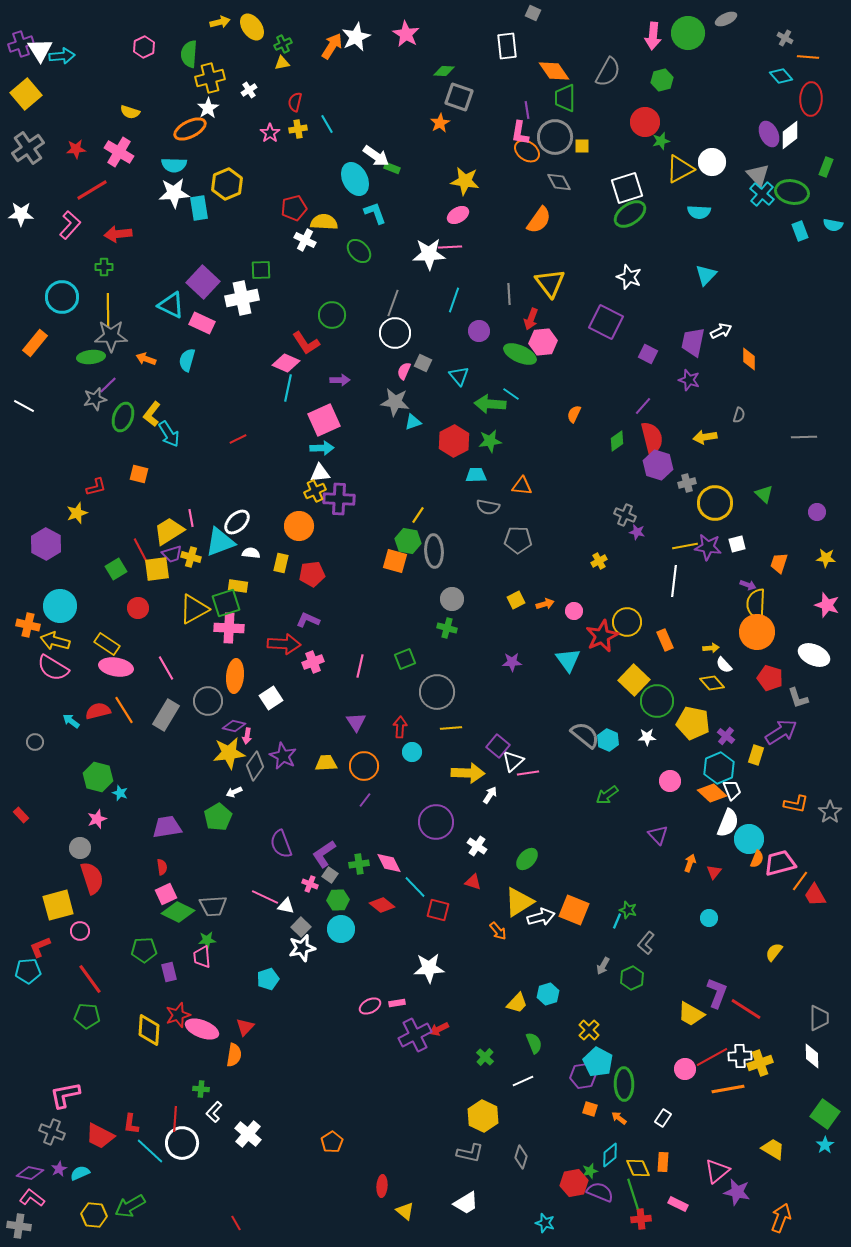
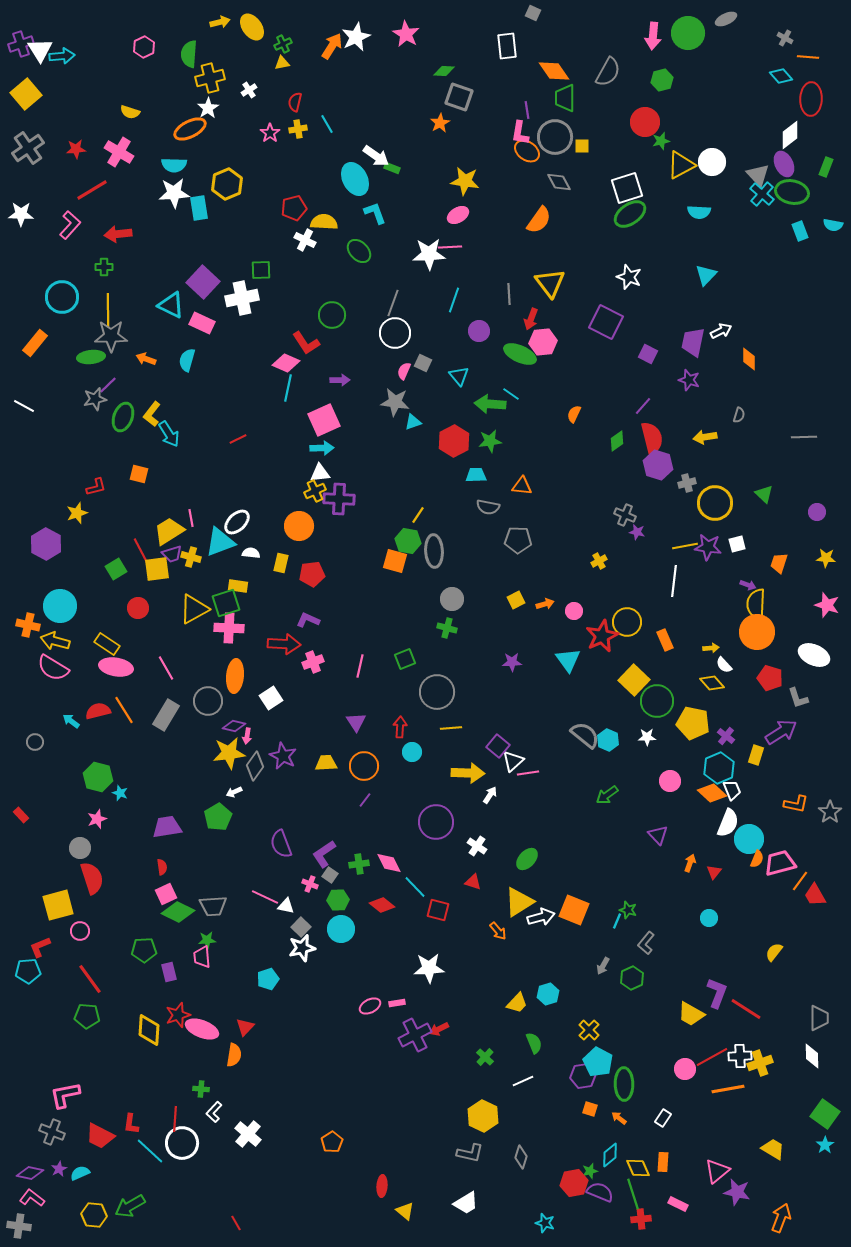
purple ellipse at (769, 134): moved 15 px right, 30 px down
yellow triangle at (680, 169): moved 1 px right, 4 px up
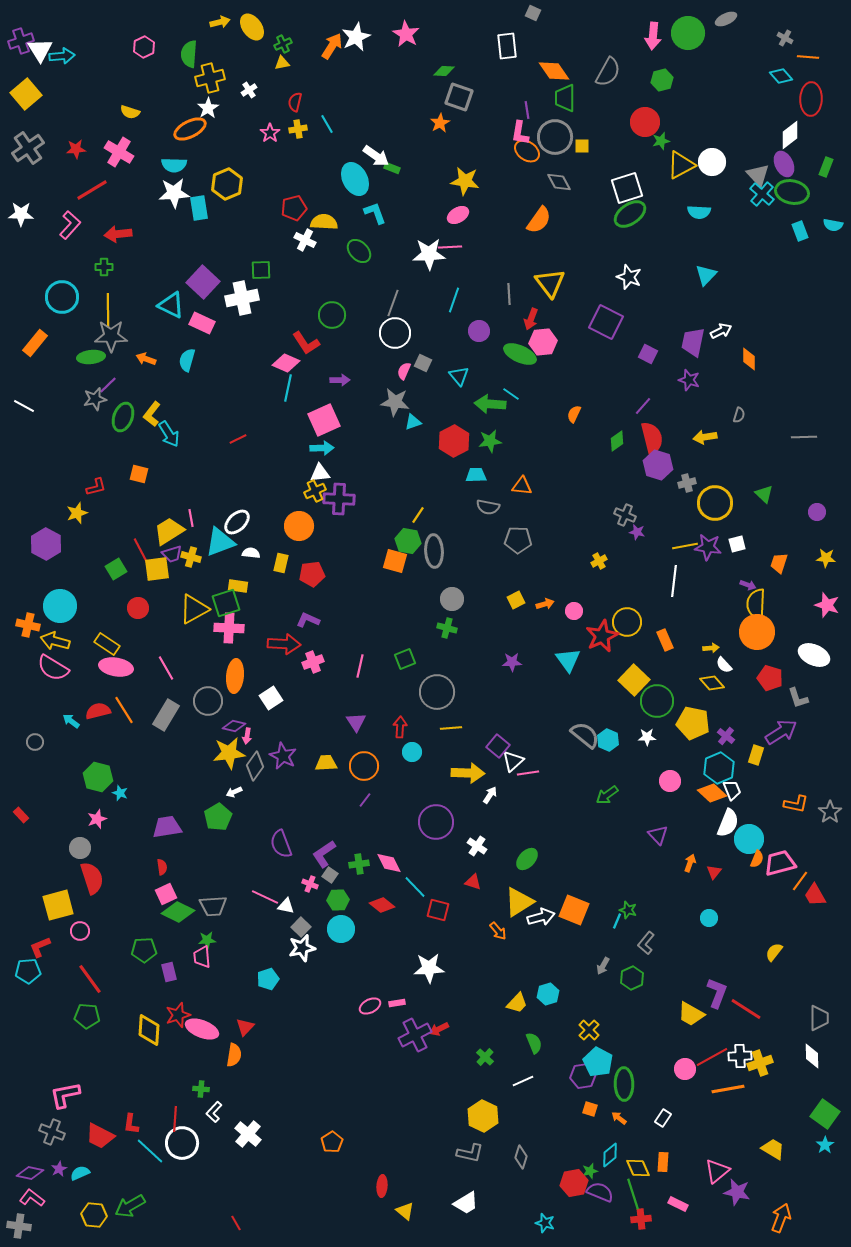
purple cross at (21, 44): moved 3 px up
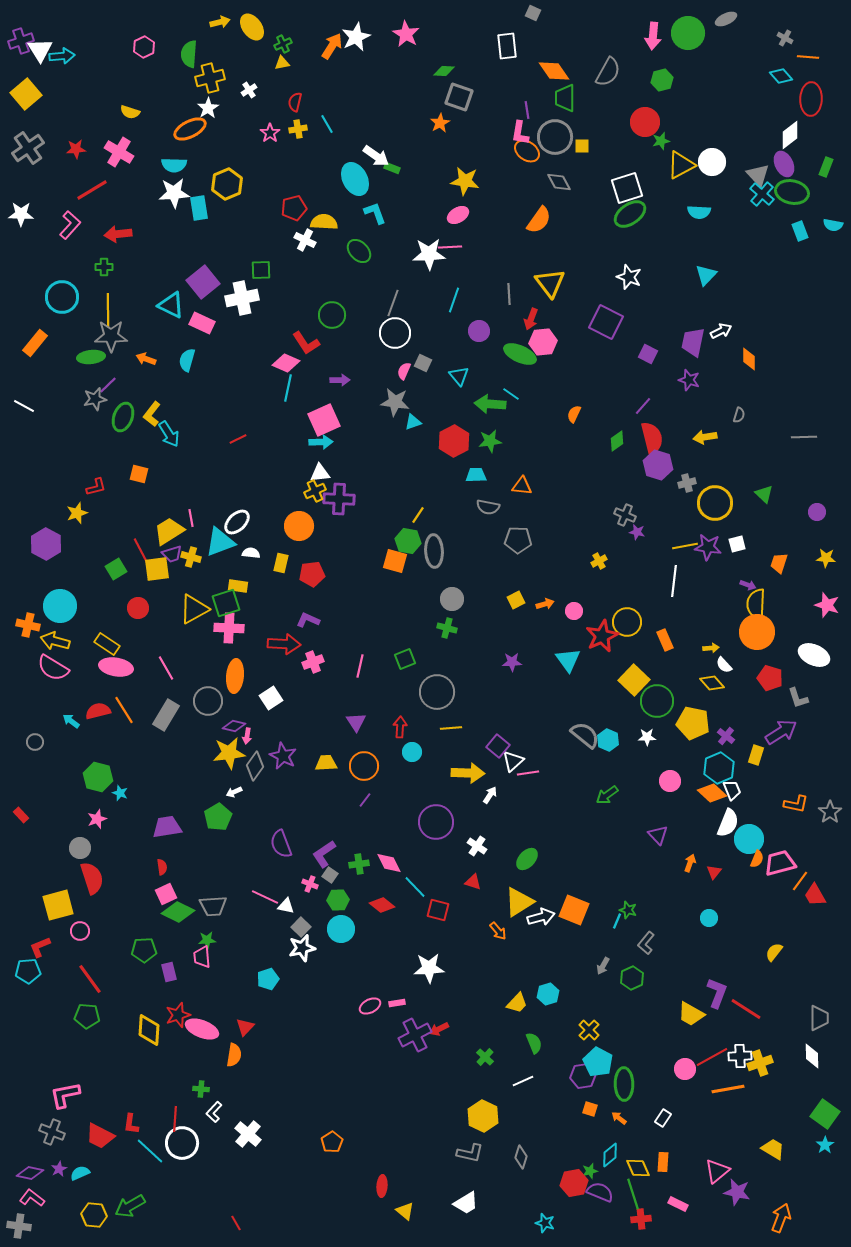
purple square at (203, 282): rotated 8 degrees clockwise
cyan arrow at (322, 448): moved 1 px left, 6 px up
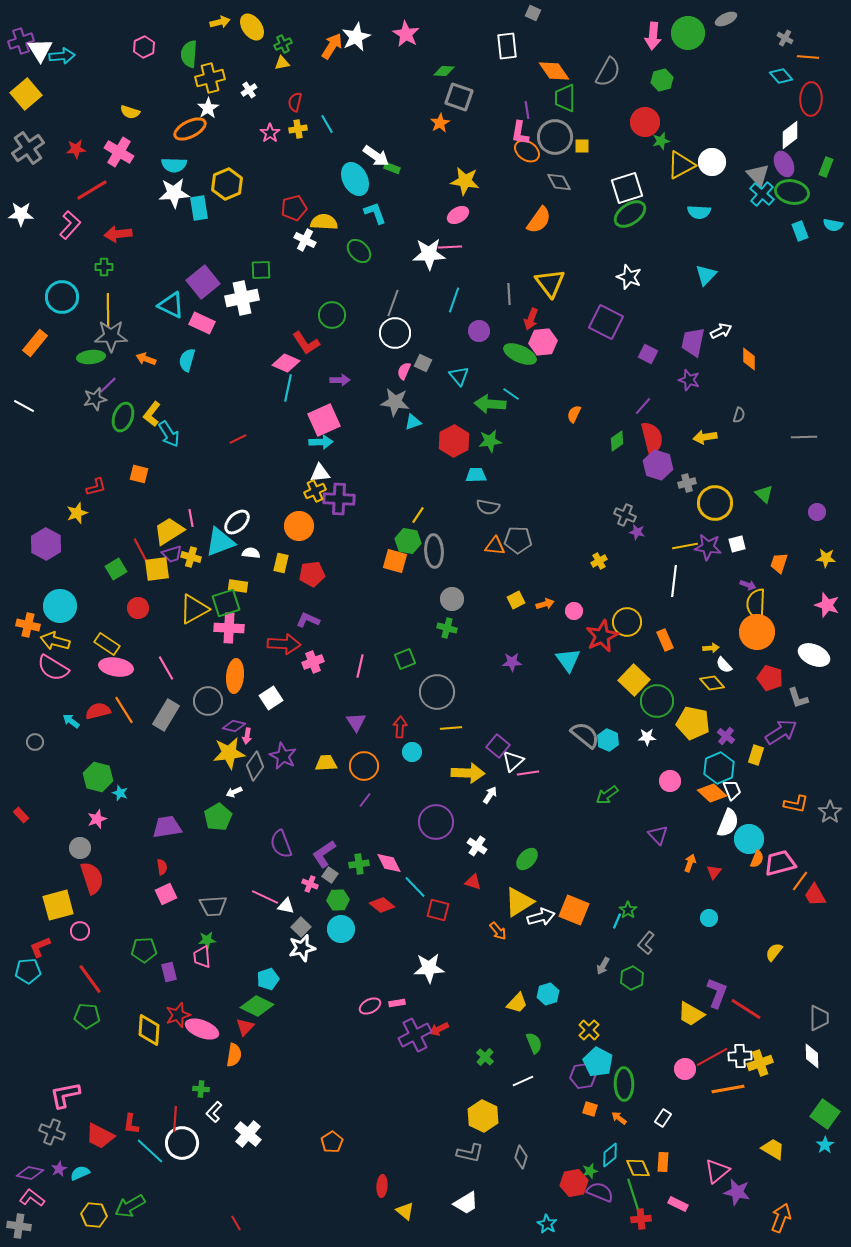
orange triangle at (522, 486): moved 27 px left, 60 px down
green star at (628, 910): rotated 18 degrees clockwise
green diamond at (178, 912): moved 79 px right, 94 px down
cyan star at (545, 1223): moved 2 px right, 1 px down; rotated 12 degrees clockwise
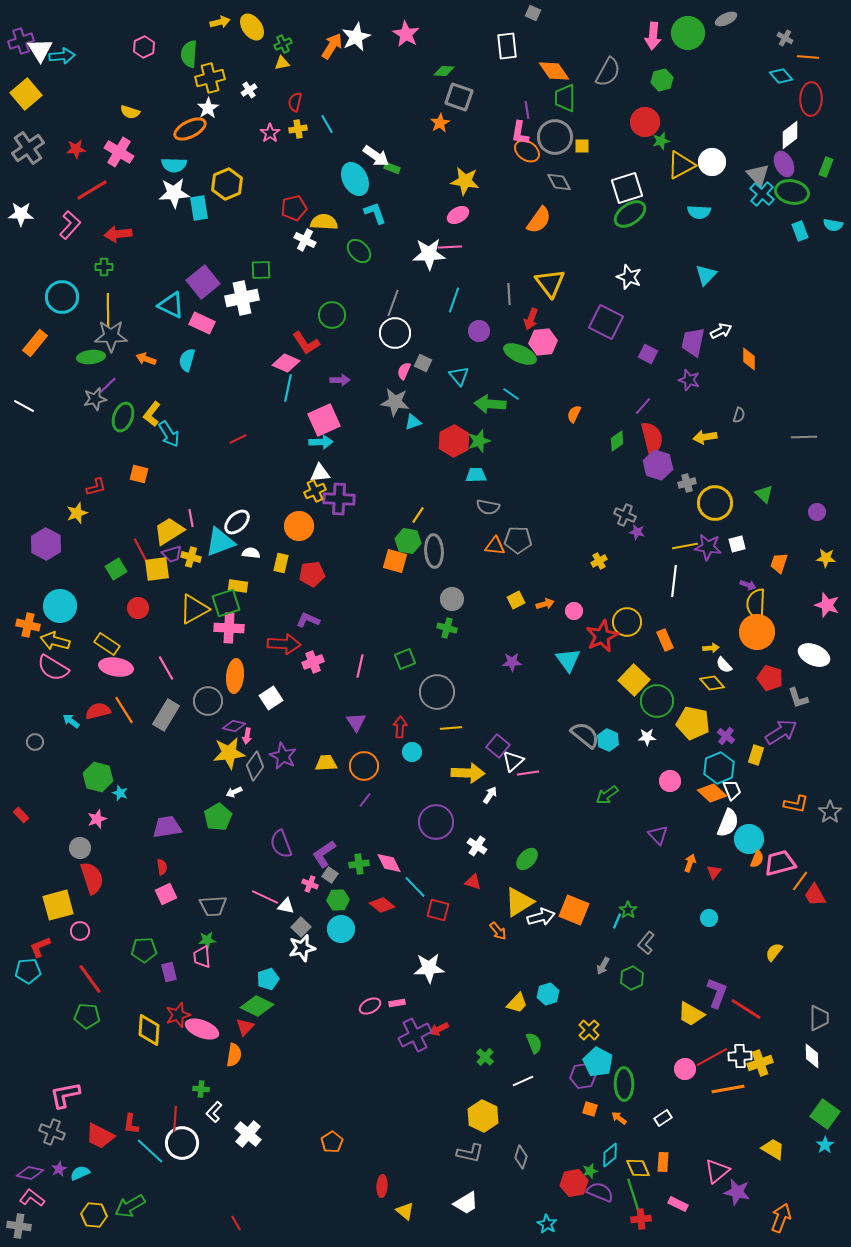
green star at (490, 441): moved 11 px left; rotated 10 degrees counterclockwise
white rectangle at (663, 1118): rotated 24 degrees clockwise
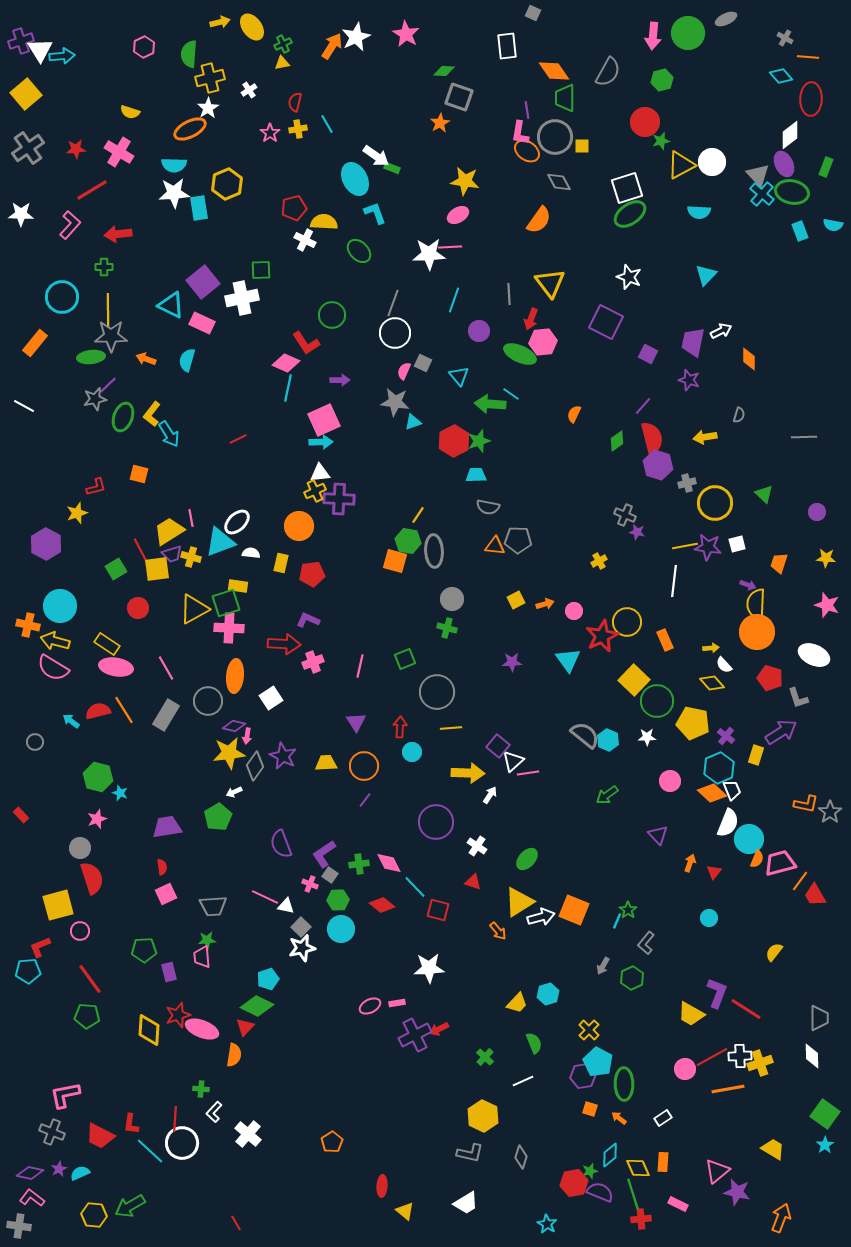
orange L-shape at (796, 804): moved 10 px right
